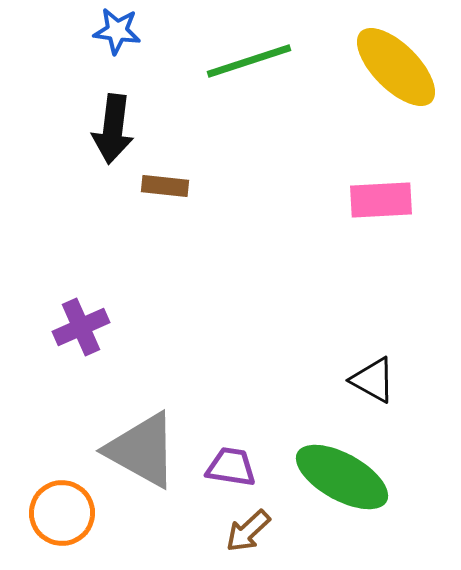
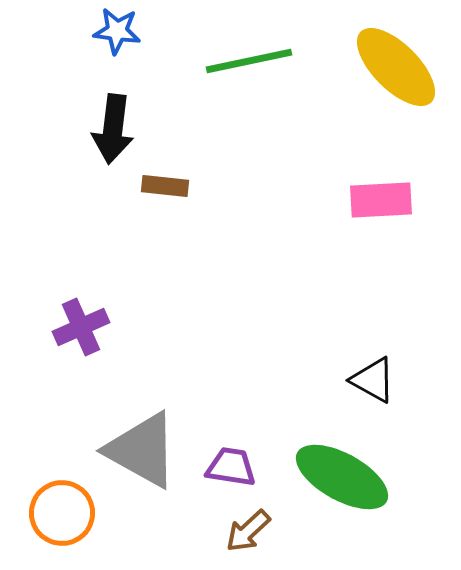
green line: rotated 6 degrees clockwise
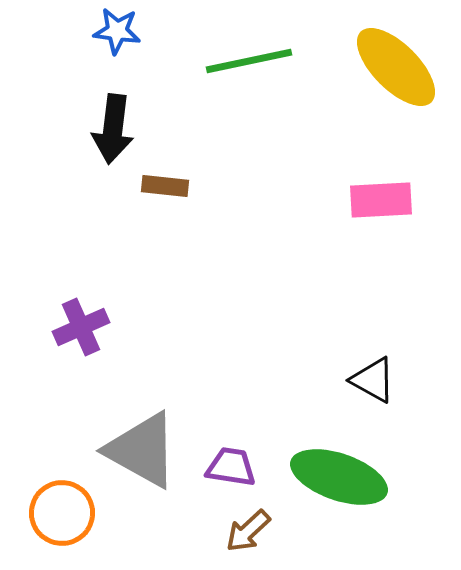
green ellipse: moved 3 px left; rotated 10 degrees counterclockwise
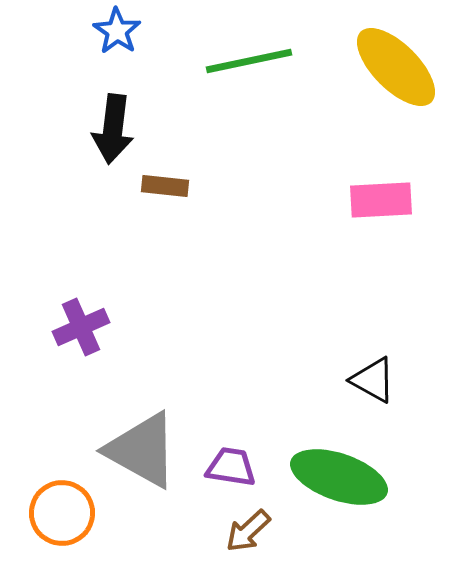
blue star: rotated 27 degrees clockwise
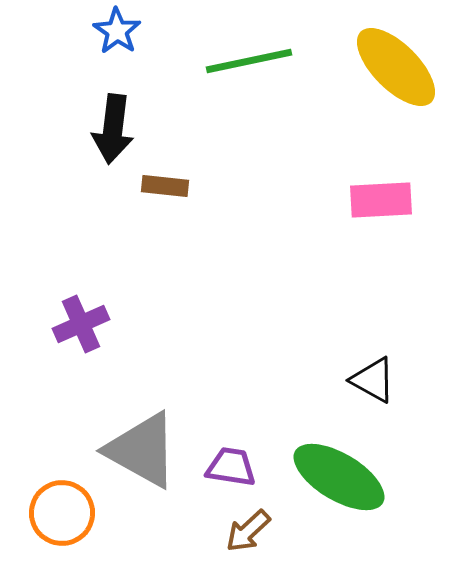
purple cross: moved 3 px up
green ellipse: rotated 12 degrees clockwise
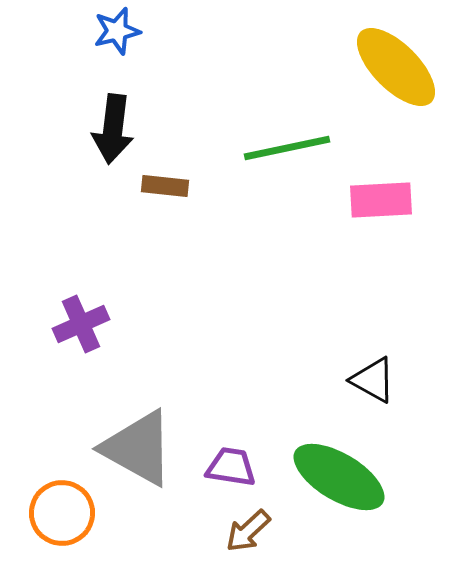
blue star: rotated 24 degrees clockwise
green line: moved 38 px right, 87 px down
gray triangle: moved 4 px left, 2 px up
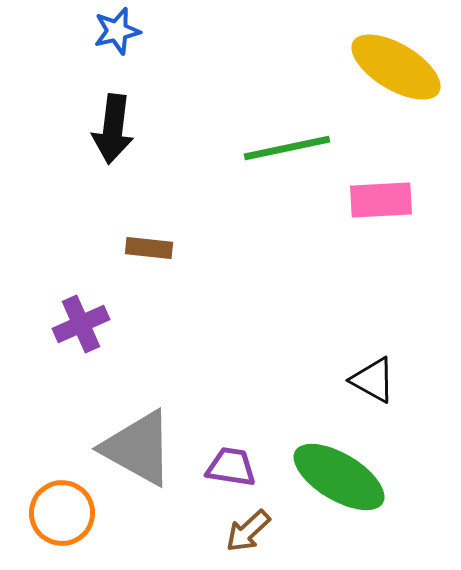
yellow ellipse: rotated 14 degrees counterclockwise
brown rectangle: moved 16 px left, 62 px down
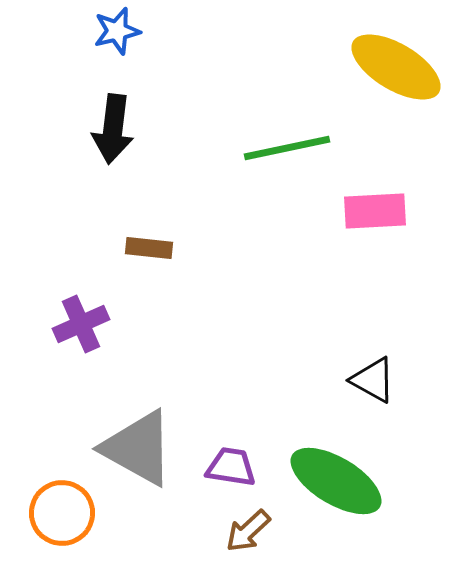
pink rectangle: moved 6 px left, 11 px down
green ellipse: moved 3 px left, 4 px down
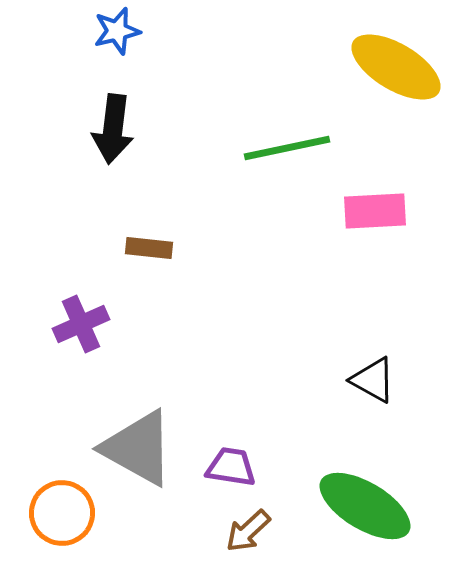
green ellipse: moved 29 px right, 25 px down
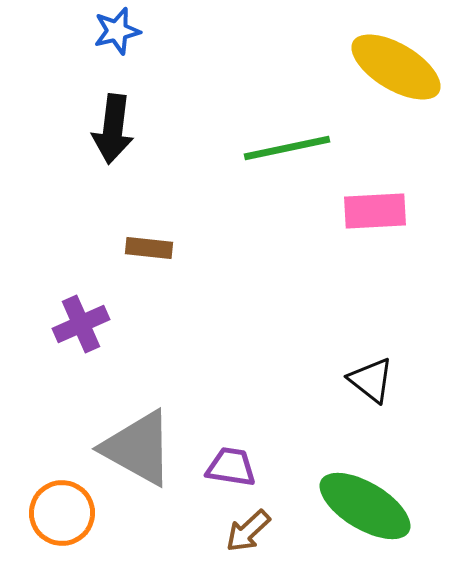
black triangle: moved 2 px left; rotated 9 degrees clockwise
